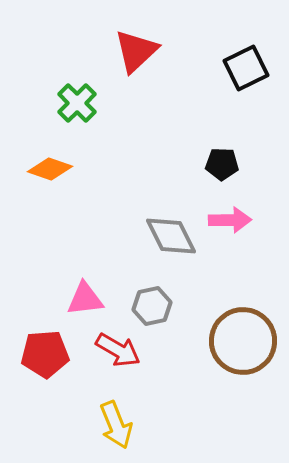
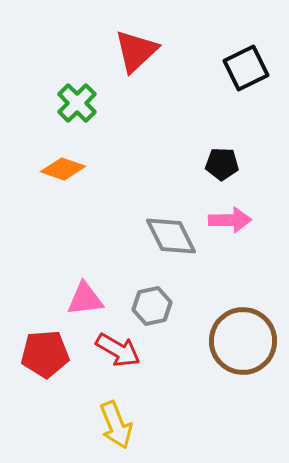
orange diamond: moved 13 px right
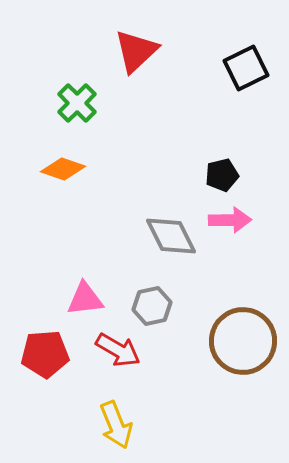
black pentagon: moved 11 px down; rotated 16 degrees counterclockwise
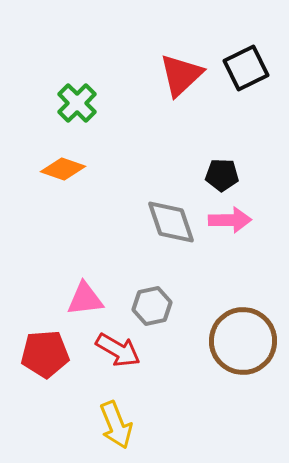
red triangle: moved 45 px right, 24 px down
black pentagon: rotated 16 degrees clockwise
gray diamond: moved 14 px up; rotated 8 degrees clockwise
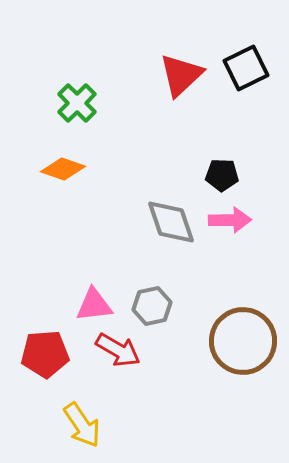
pink triangle: moved 9 px right, 6 px down
yellow arrow: moved 34 px left; rotated 12 degrees counterclockwise
